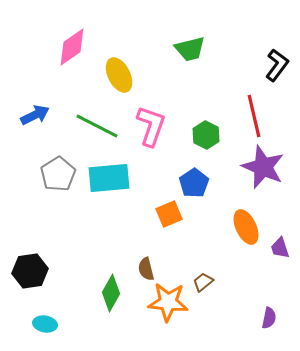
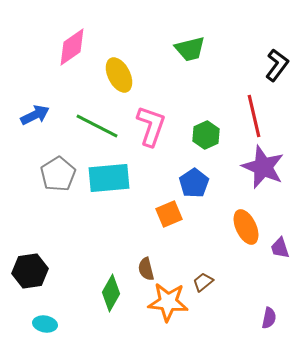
green hexagon: rotated 8 degrees clockwise
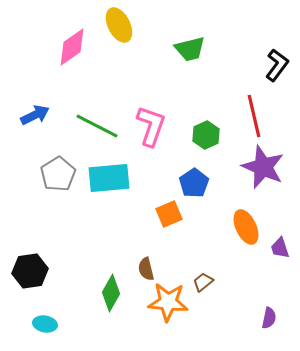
yellow ellipse: moved 50 px up
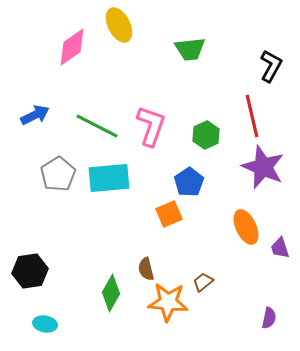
green trapezoid: rotated 8 degrees clockwise
black L-shape: moved 6 px left, 1 px down; rotated 8 degrees counterclockwise
red line: moved 2 px left
blue pentagon: moved 5 px left, 1 px up
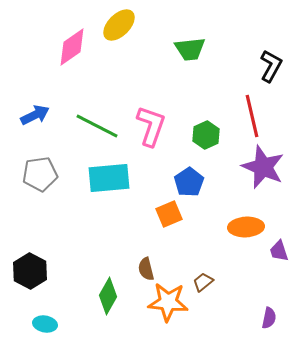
yellow ellipse: rotated 72 degrees clockwise
gray pentagon: moved 18 px left; rotated 24 degrees clockwise
orange ellipse: rotated 68 degrees counterclockwise
purple trapezoid: moved 1 px left, 3 px down
black hexagon: rotated 24 degrees counterclockwise
green diamond: moved 3 px left, 3 px down
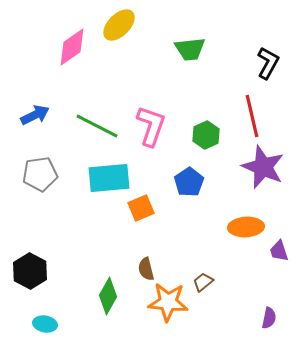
black L-shape: moved 3 px left, 3 px up
orange square: moved 28 px left, 6 px up
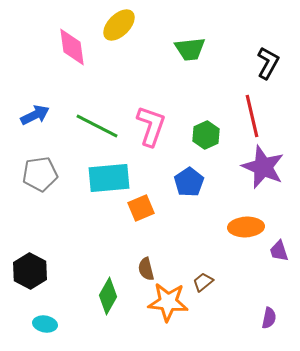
pink diamond: rotated 63 degrees counterclockwise
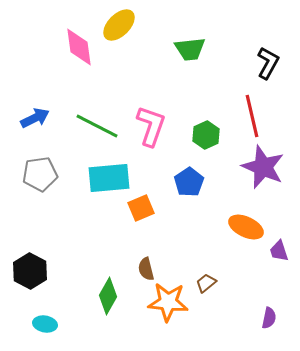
pink diamond: moved 7 px right
blue arrow: moved 3 px down
orange ellipse: rotated 28 degrees clockwise
brown trapezoid: moved 3 px right, 1 px down
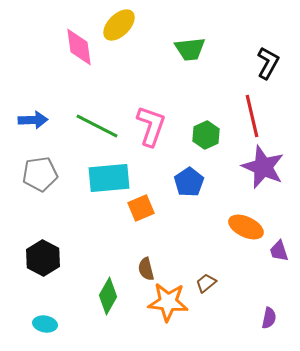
blue arrow: moved 2 px left, 2 px down; rotated 24 degrees clockwise
black hexagon: moved 13 px right, 13 px up
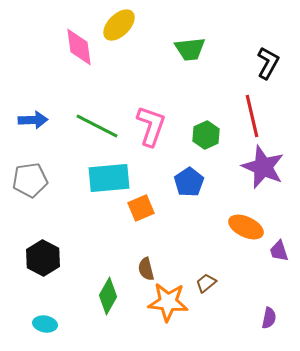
gray pentagon: moved 10 px left, 6 px down
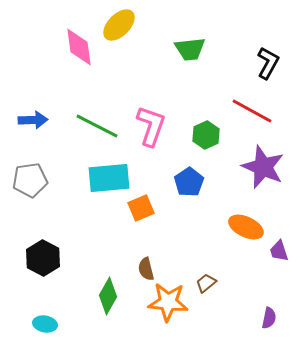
red line: moved 5 px up; rotated 48 degrees counterclockwise
